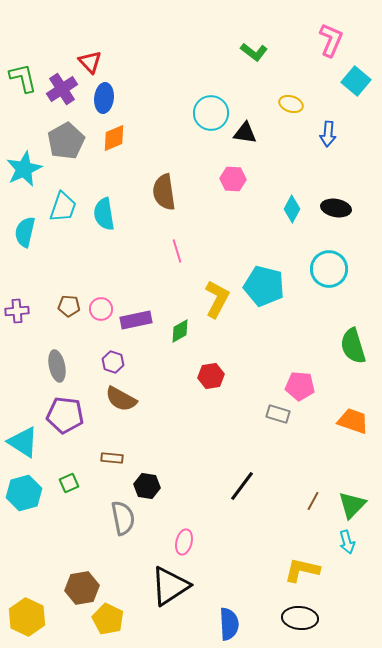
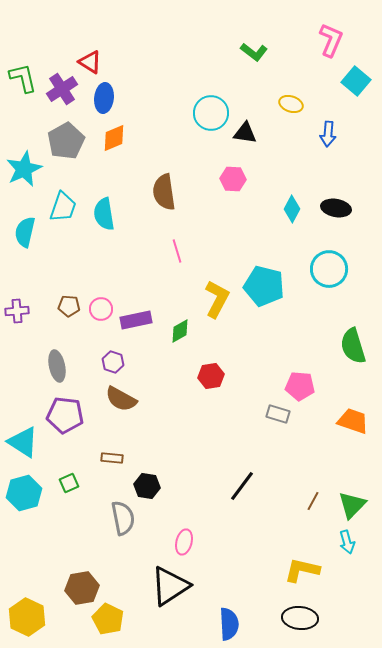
red triangle at (90, 62): rotated 15 degrees counterclockwise
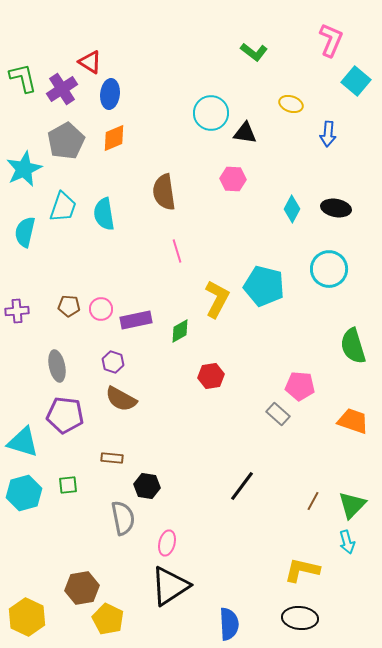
blue ellipse at (104, 98): moved 6 px right, 4 px up
gray rectangle at (278, 414): rotated 25 degrees clockwise
cyan triangle at (23, 442): rotated 16 degrees counterclockwise
green square at (69, 483): moved 1 px left, 2 px down; rotated 18 degrees clockwise
pink ellipse at (184, 542): moved 17 px left, 1 px down
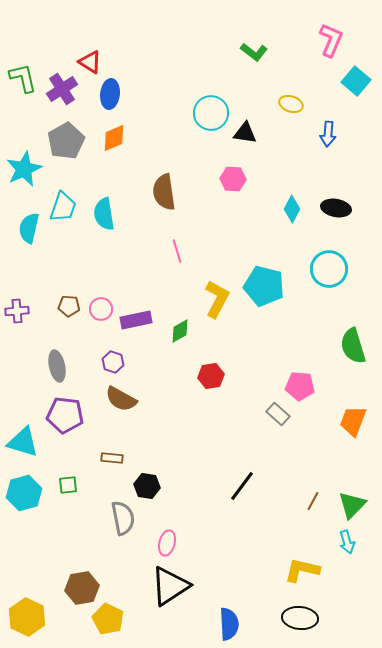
cyan semicircle at (25, 232): moved 4 px right, 4 px up
orange trapezoid at (353, 421): rotated 88 degrees counterclockwise
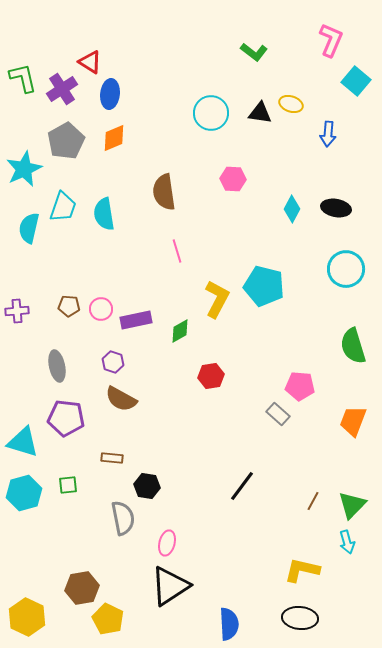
black triangle at (245, 133): moved 15 px right, 20 px up
cyan circle at (329, 269): moved 17 px right
purple pentagon at (65, 415): moved 1 px right, 3 px down
